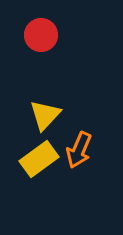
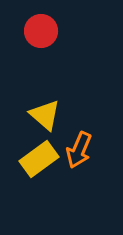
red circle: moved 4 px up
yellow triangle: rotated 32 degrees counterclockwise
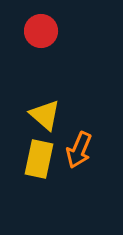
yellow rectangle: rotated 42 degrees counterclockwise
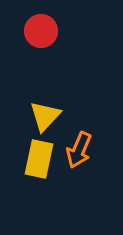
yellow triangle: moved 1 px down; rotated 32 degrees clockwise
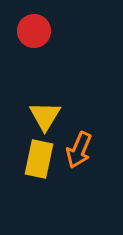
red circle: moved 7 px left
yellow triangle: rotated 12 degrees counterclockwise
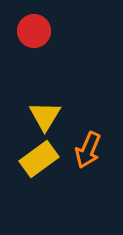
orange arrow: moved 9 px right
yellow rectangle: rotated 42 degrees clockwise
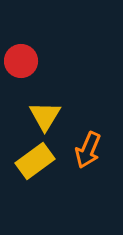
red circle: moved 13 px left, 30 px down
yellow rectangle: moved 4 px left, 2 px down
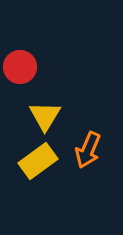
red circle: moved 1 px left, 6 px down
yellow rectangle: moved 3 px right
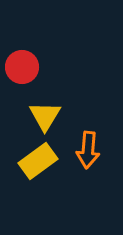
red circle: moved 2 px right
orange arrow: rotated 18 degrees counterclockwise
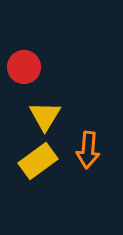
red circle: moved 2 px right
